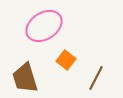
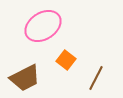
pink ellipse: moved 1 px left
brown trapezoid: rotated 100 degrees counterclockwise
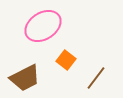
brown line: rotated 10 degrees clockwise
